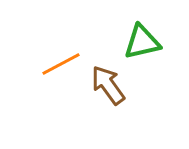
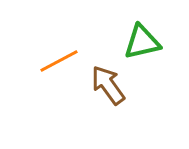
orange line: moved 2 px left, 3 px up
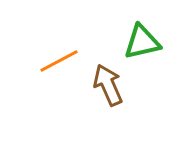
brown arrow: rotated 12 degrees clockwise
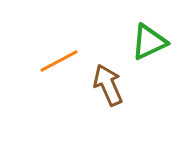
green triangle: moved 7 px right; rotated 12 degrees counterclockwise
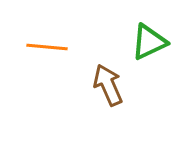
orange line: moved 12 px left, 14 px up; rotated 33 degrees clockwise
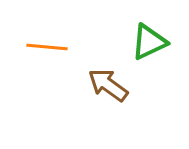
brown arrow: rotated 30 degrees counterclockwise
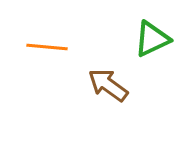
green triangle: moved 3 px right, 3 px up
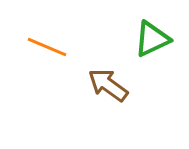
orange line: rotated 18 degrees clockwise
